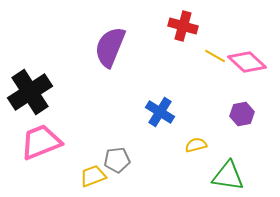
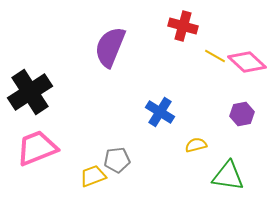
pink trapezoid: moved 4 px left, 6 px down
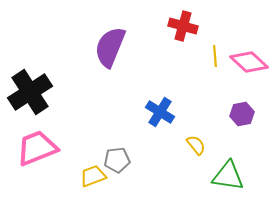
yellow line: rotated 55 degrees clockwise
pink diamond: moved 2 px right
yellow semicircle: rotated 65 degrees clockwise
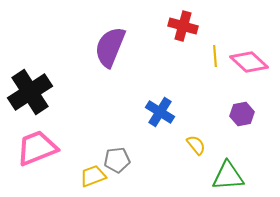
green triangle: rotated 12 degrees counterclockwise
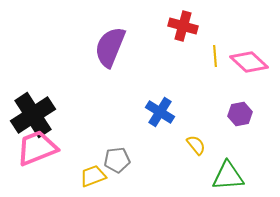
black cross: moved 3 px right, 23 px down
purple hexagon: moved 2 px left
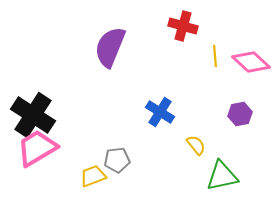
pink diamond: moved 2 px right
black cross: rotated 24 degrees counterclockwise
pink trapezoid: rotated 9 degrees counterclockwise
green triangle: moved 6 px left; rotated 8 degrees counterclockwise
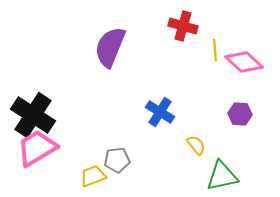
yellow line: moved 6 px up
pink diamond: moved 7 px left
purple hexagon: rotated 15 degrees clockwise
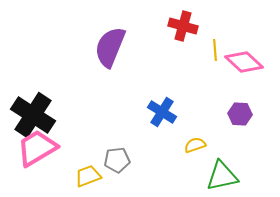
blue cross: moved 2 px right
yellow semicircle: moved 1 px left; rotated 70 degrees counterclockwise
yellow trapezoid: moved 5 px left
